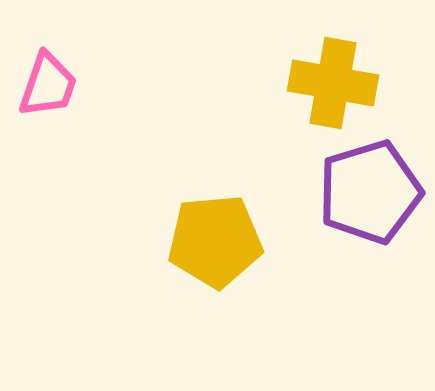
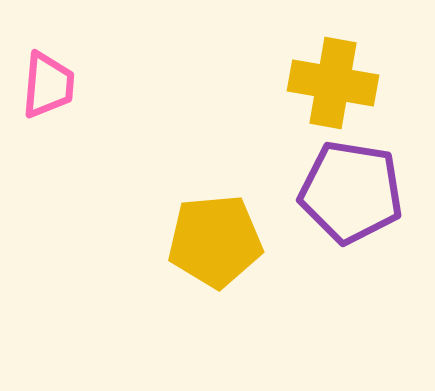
pink trapezoid: rotated 14 degrees counterclockwise
purple pentagon: moved 19 px left; rotated 26 degrees clockwise
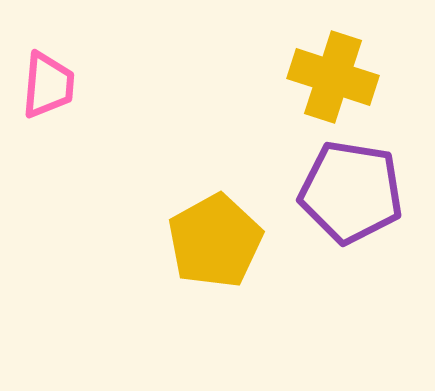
yellow cross: moved 6 px up; rotated 8 degrees clockwise
yellow pentagon: rotated 24 degrees counterclockwise
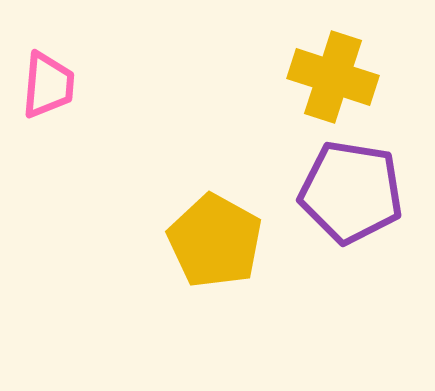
yellow pentagon: rotated 14 degrees counterclockwise
